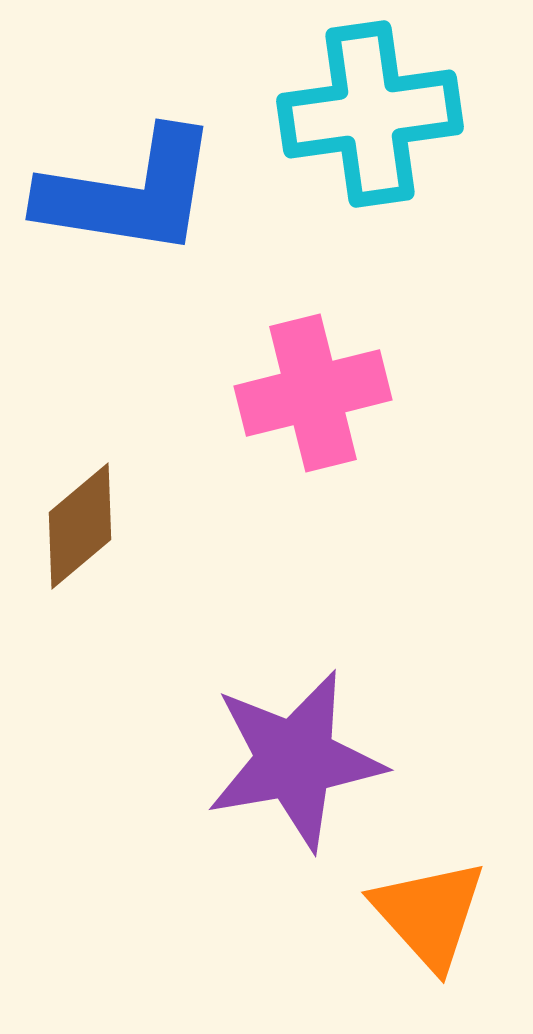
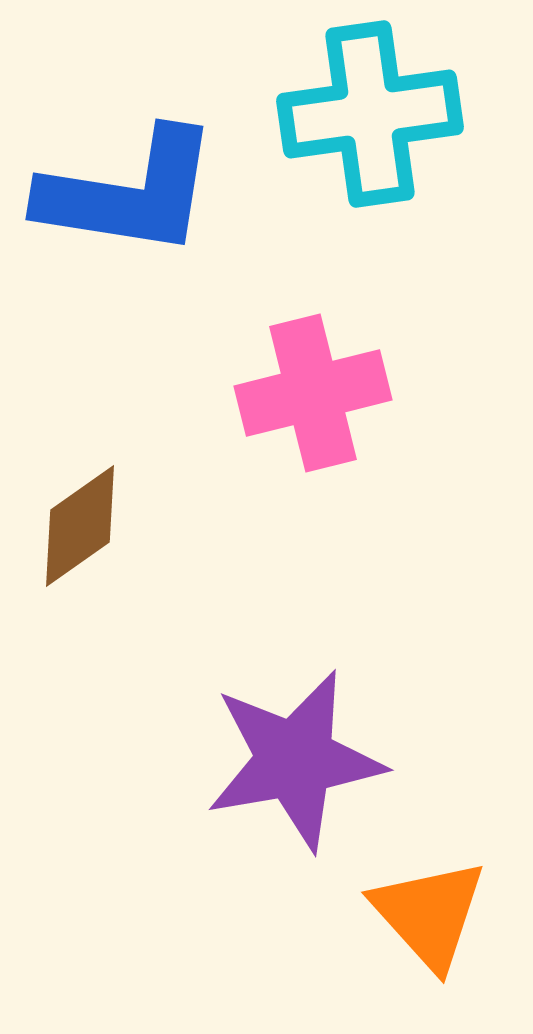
brown diamond: rotated 5 degrees clockwise
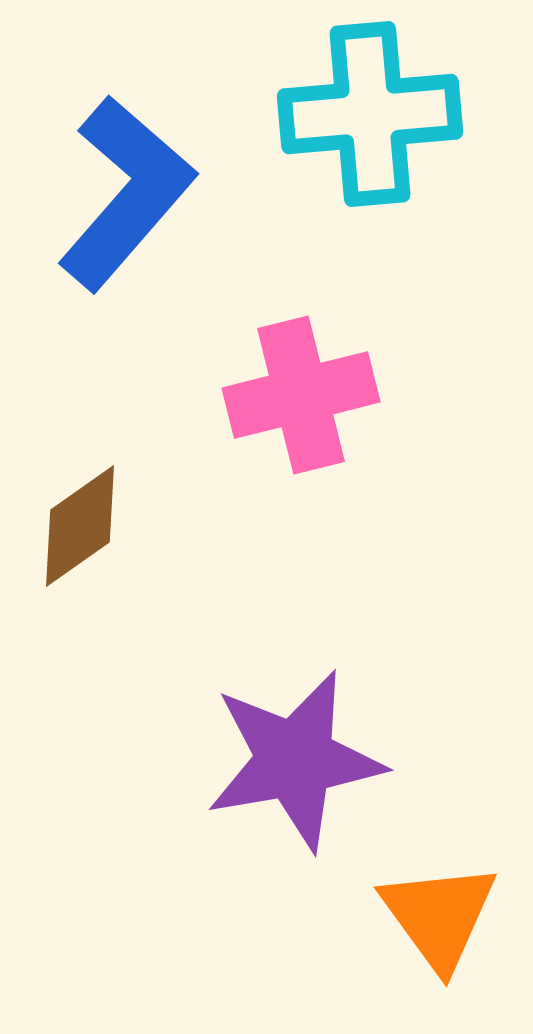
cyan cross: rotated 3 degrees clockwise
blue L-shape: moved 3 px left; rotated 58 degrees counterclockwise
pink cross: moved 12 px left, 2 px down
orange triangle: moved 10 px right, 2 px down; rotated 6 degrees clockwise
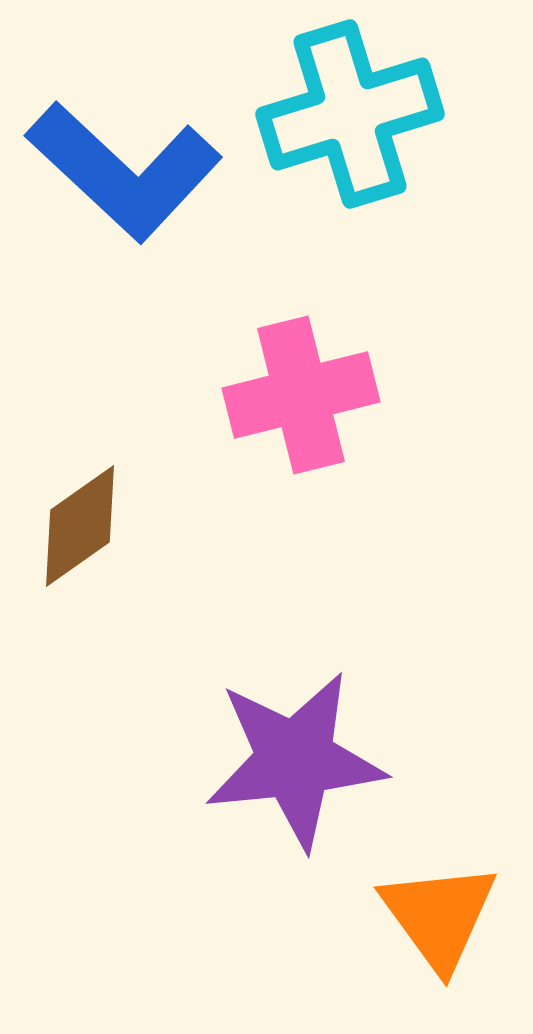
cyan cross: moved 20 px left; rotated 12 degrees counterclockwise
blue L-shape: moved 2 px left, 22 px up; rotated 92 degrees clockwise
purple star: rotated 4 degrees clockwise
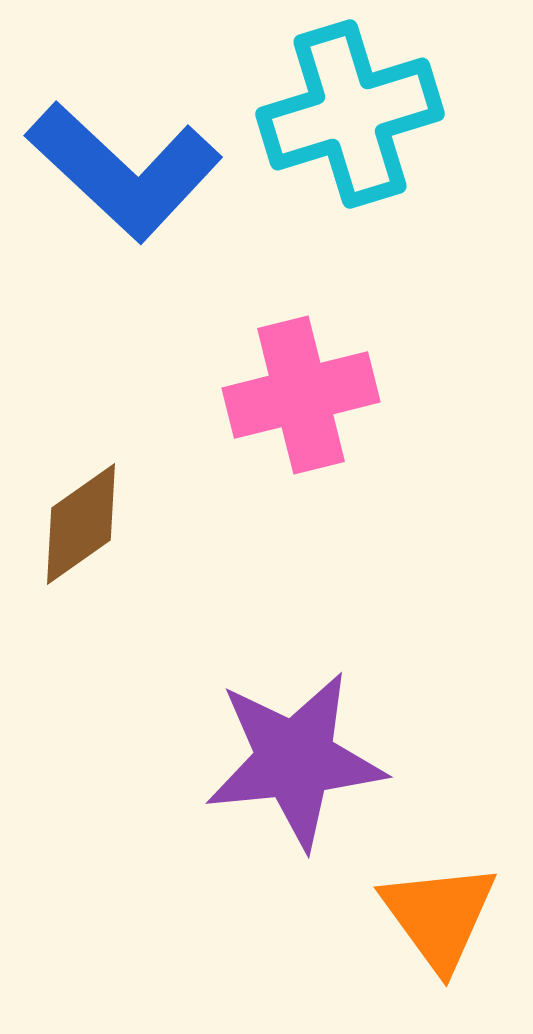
brown diamond: moved 1 px right, 2 px up
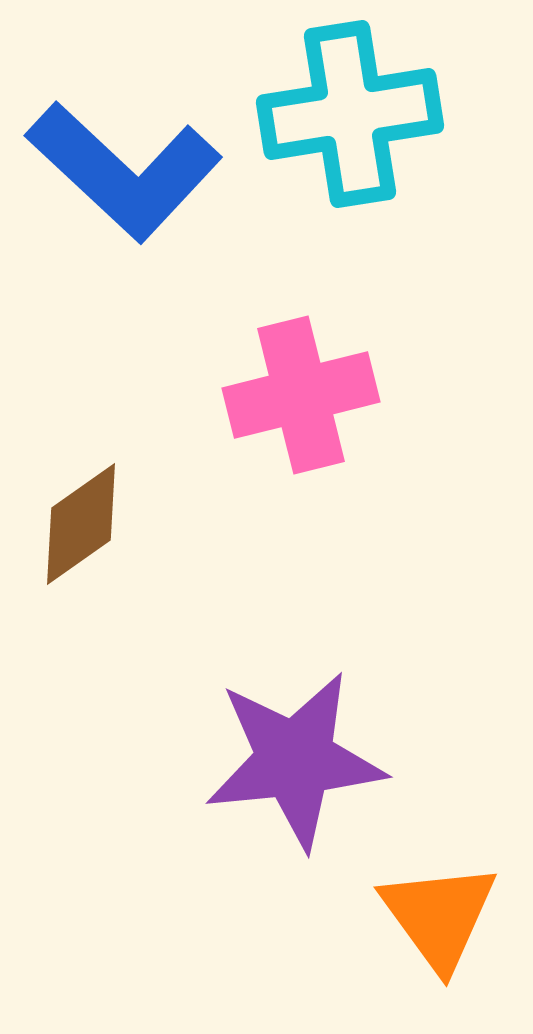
cyan cross: rotated 8 degrees clockwise
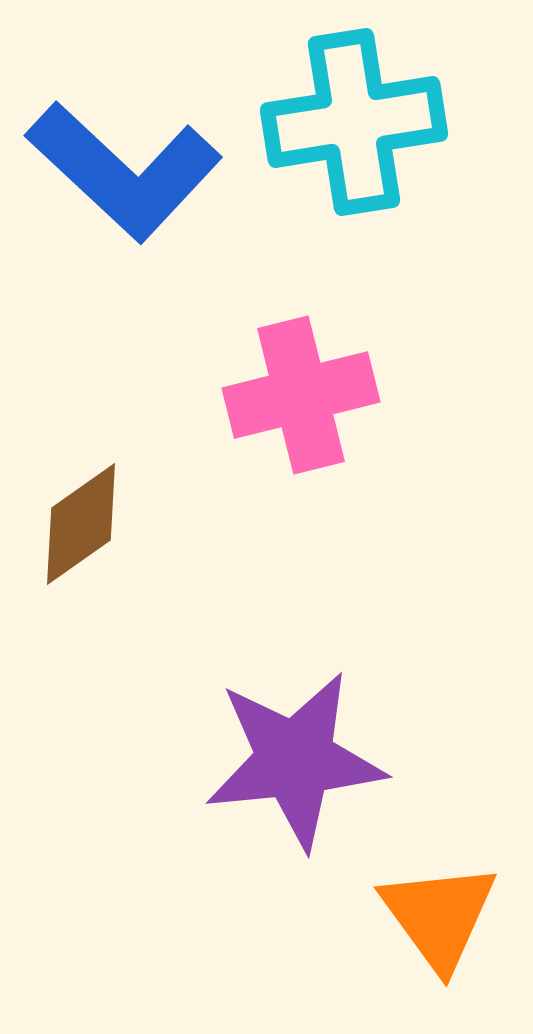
cyan cross: moved 4 px right, 8 px down
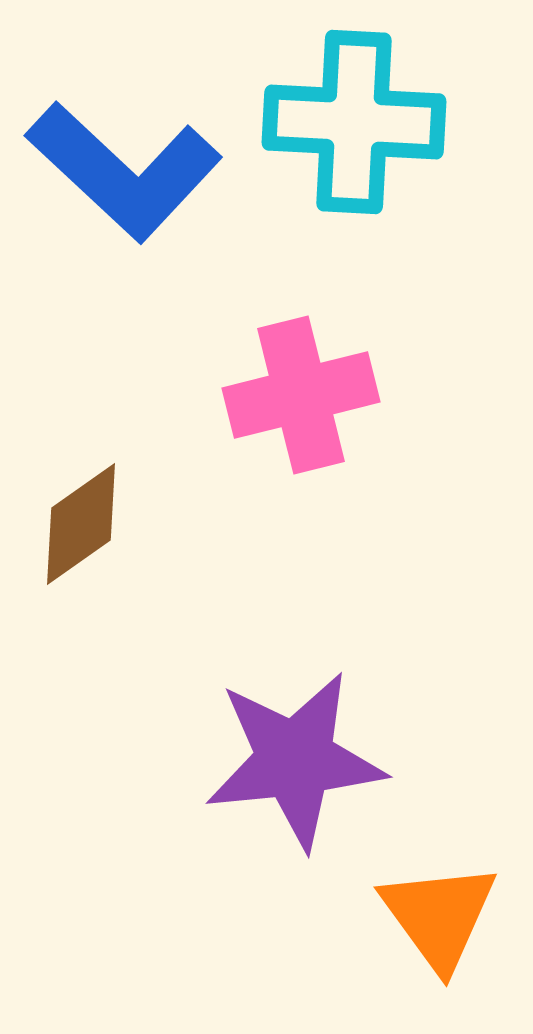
cyan cross: rotated 12 degrees clockwise
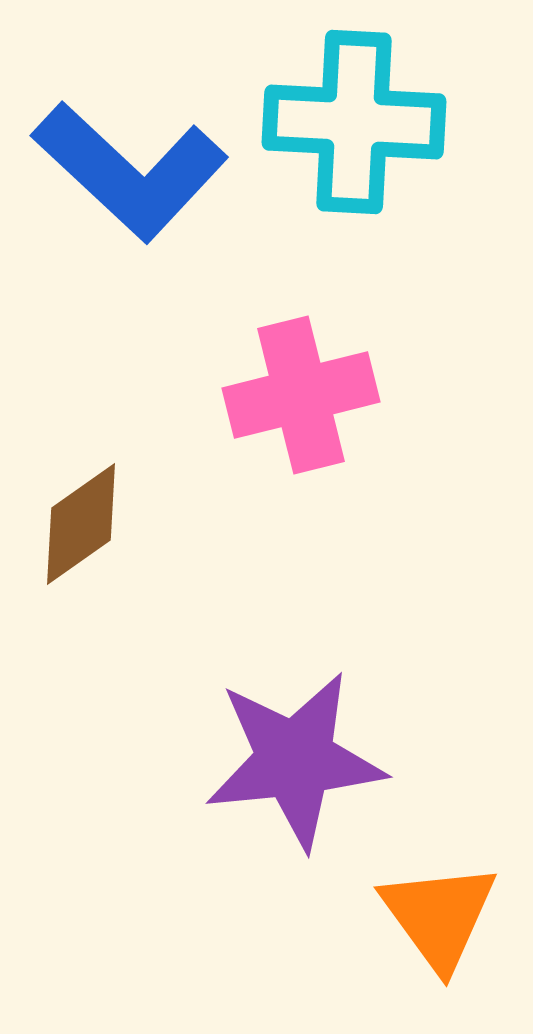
blue L-shape: moved 6 px right
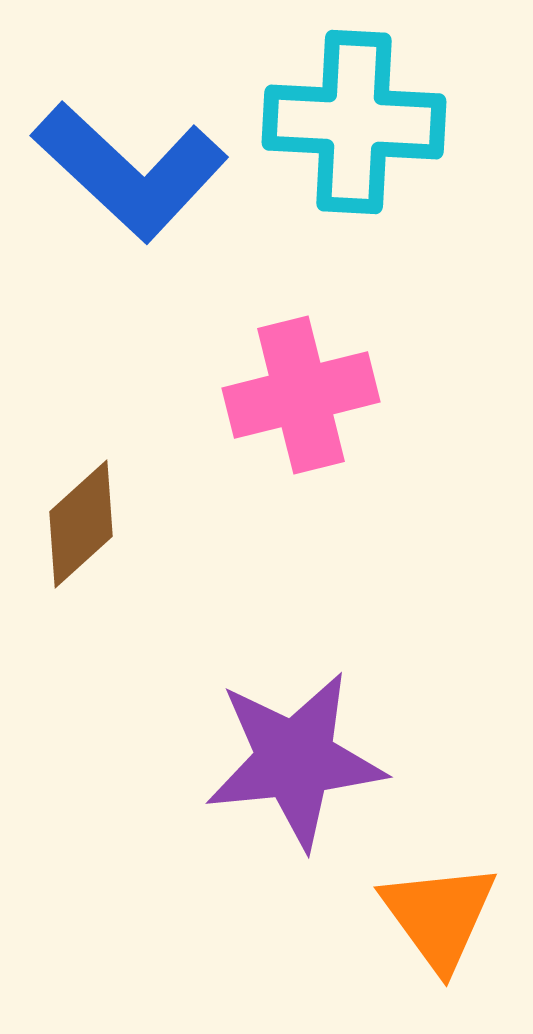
brown diamond: rotated 7 degrees counterclockwise
